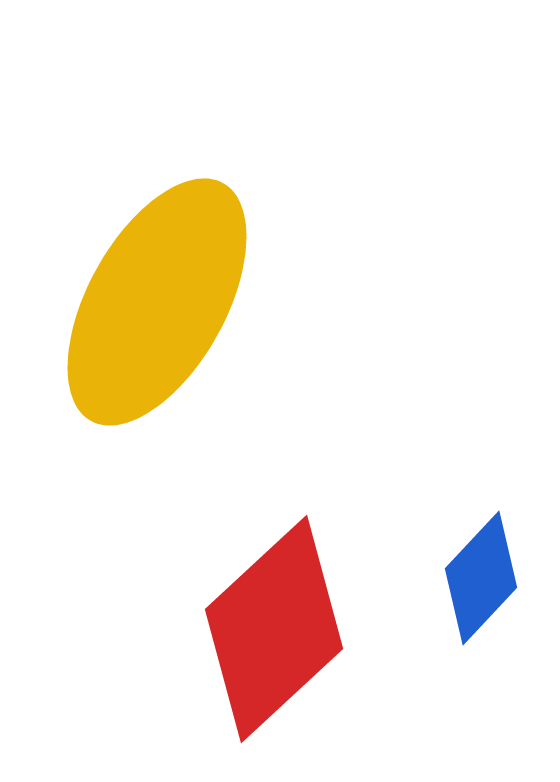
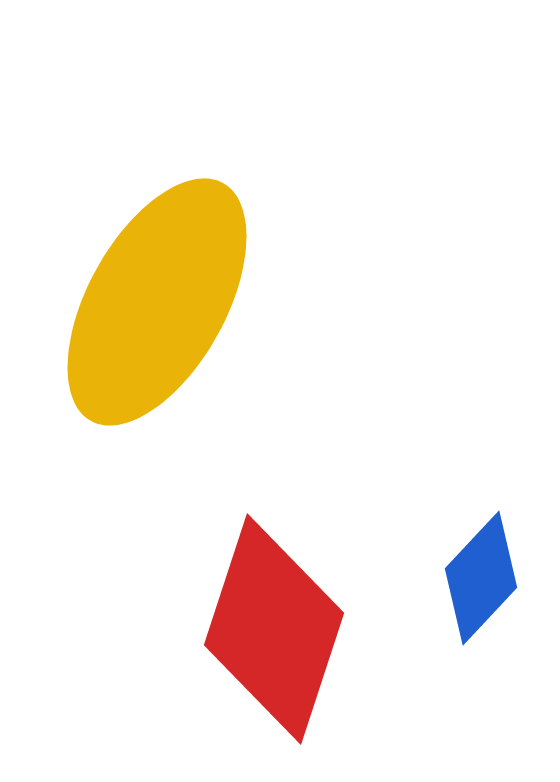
red diamond: rotated 29 degrees counterclockwise
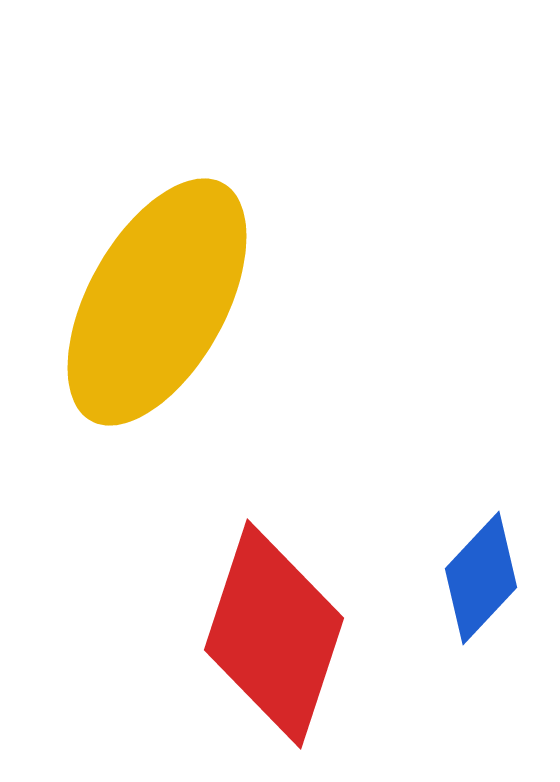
red diamond: moved 5 px down
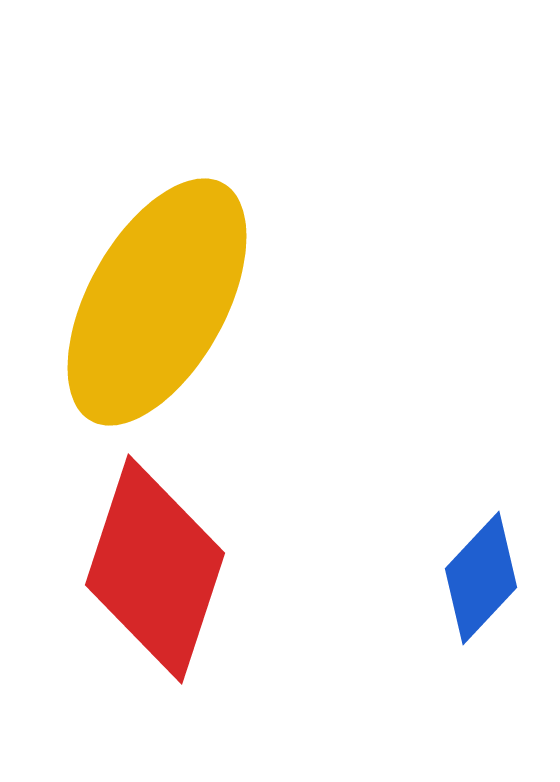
red diamond: moved 119 px left, 65 px up
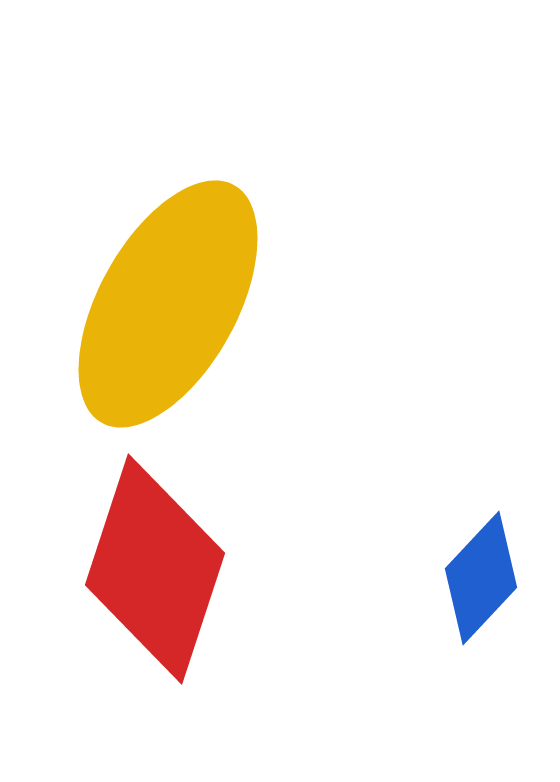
yellow ellipse: moved 11 px right, 2 px down
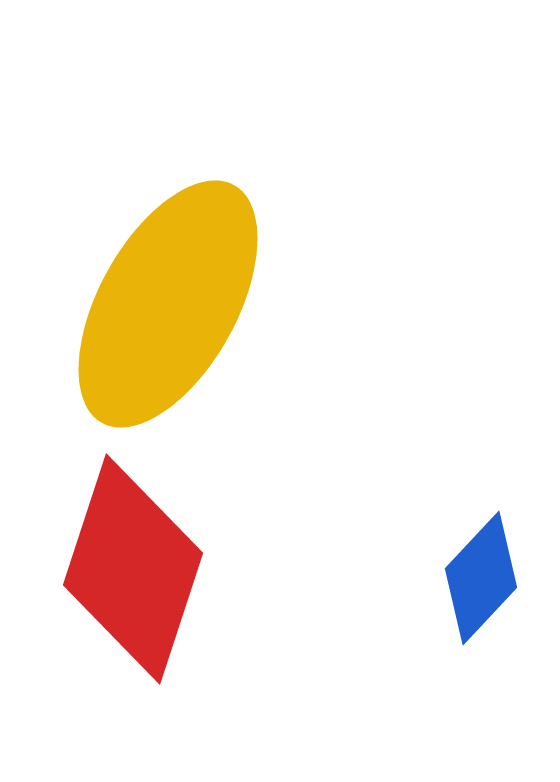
red diamond: moved 22 px left
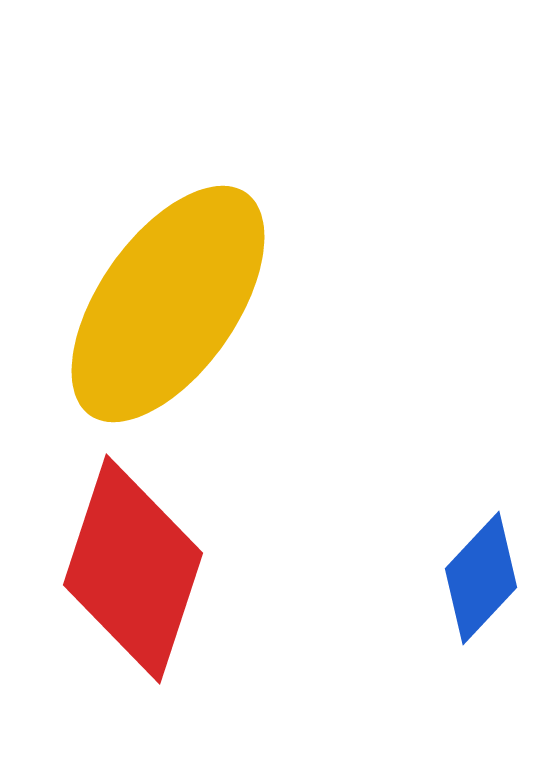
yellow ellipse: rotated 6 degrees clockwise
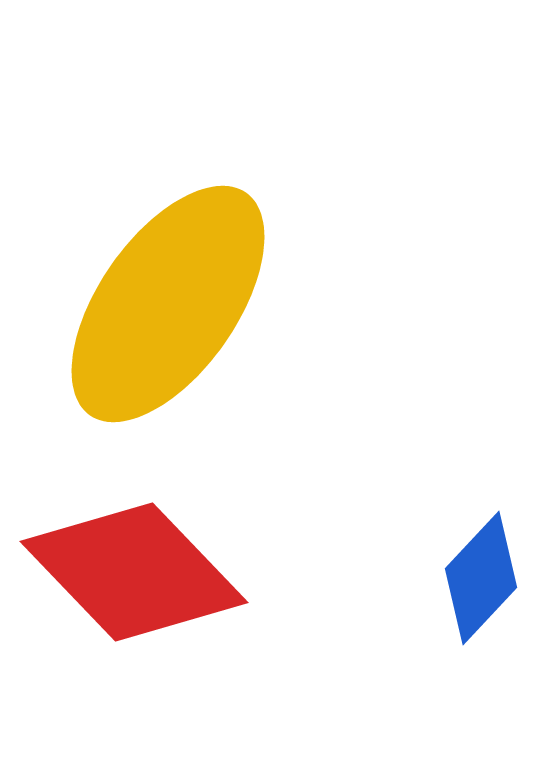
red diamond: moved 1 px right, 3 px down; rotated 62 degrees counterclockwise
